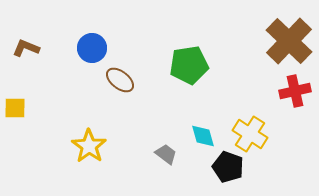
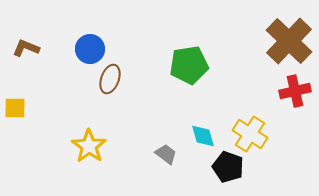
blue circle: moved 2 px left, 1 px down
brown ellipse: moved 10 px left, 1 px up; rotated 72 degrees clockwise
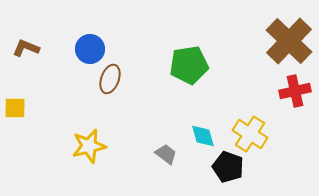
yellow star: rotated 24 degrees clockwise
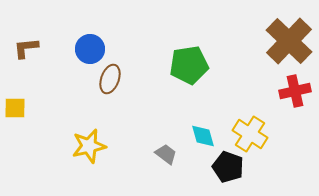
brown L-shape: rotated 28 degrees counterclockwise
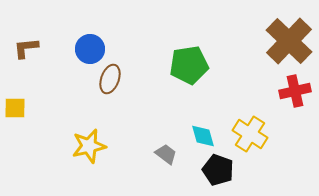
black pentagon: moved 10 px left, 3 px down
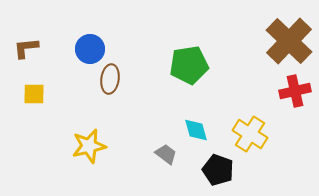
brown ellipse: rotated 12 degrees counterclockwise
yellow square: moved 19 px right, 14 px up
cyan diamond: moved 7 px left, 6 px up
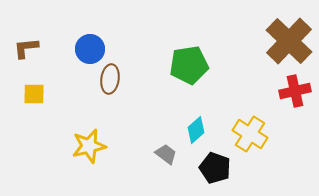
cyan diamond: rotated 64 degrees clockwise
black pentagon: moved 3 px left, 2 px up
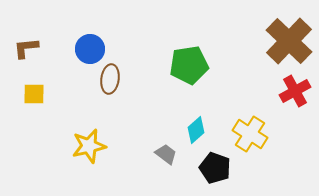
red cross: rotated 16 degrees counterclockwise
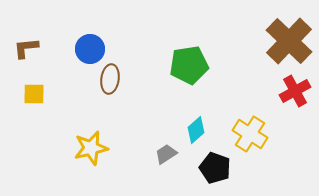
yellow star: moved 2 px right, 2 px down
gray trapezoid: rotated 70 degrees counterclockwise
